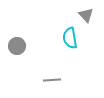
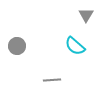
gray triangle: rotated 14 degrees clockwise
cyan semicircle: moved 5 px right, 8 px down; rotated 40 degrees counterclockwise
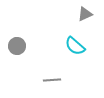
gray triangle: moved 1 px left, 1 px up; rotated 35 degrees clockwise
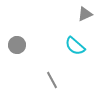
gray circle: moved 1 px up
gray line: rotated 66 degrees clockwise
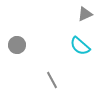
cyan semicircle: moved 5 px right
